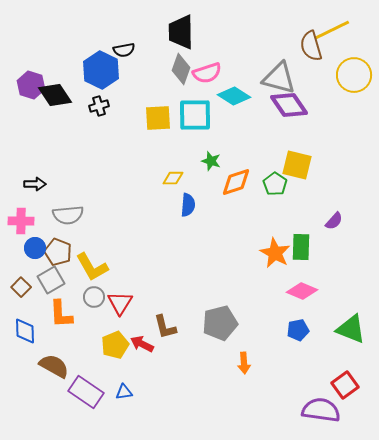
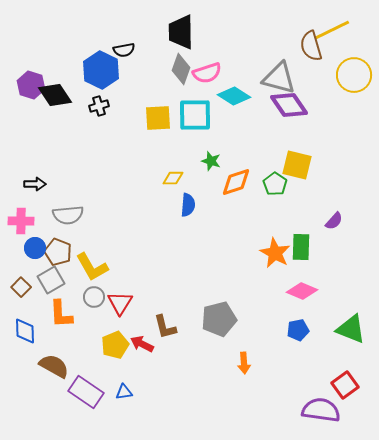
gray pentagon at (220, 323): moved 1 px left, 4 px up
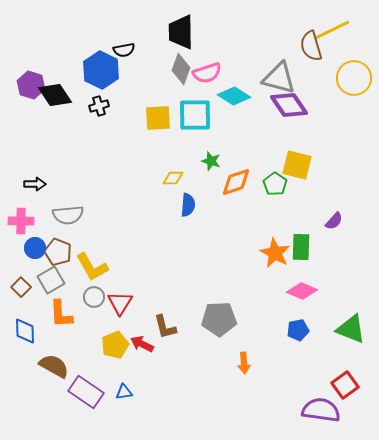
yellow circle at (354, 75): moved 3 px down
gray pentagon at (219, 319): rotated 12 degrees clockwise
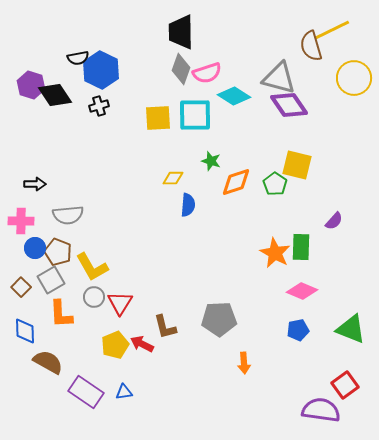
black semicircle at (124, 50): moved 46 px left, 8 px down
brown semicircle at (54, 366): moved 6 px left, 4 px up
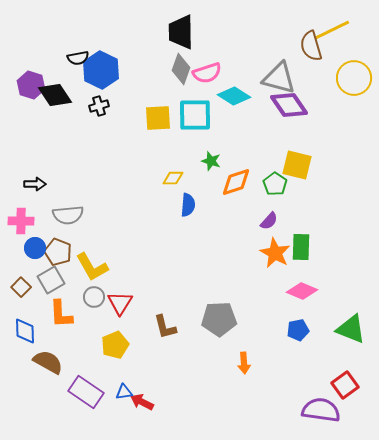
purple semicircle at (334, 221): moved 65 px left
red arrow at (142, 344): moved 58 px down
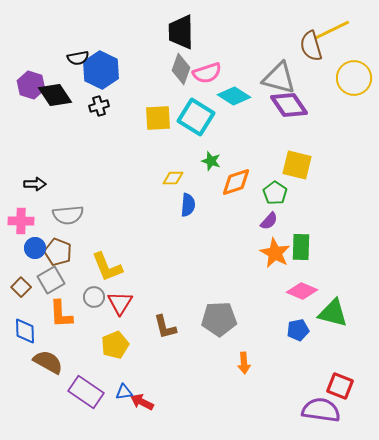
cyan square at (195, 115): moved 1 px right, 2 px down; rotated 33 degrees clockwise
green pentagon at (275, 184): moved 9 px down
yellow L-shape at (92, 267): moved 15 px right; rotated 8 degrees clockwise
green triangle at (351, 329): moved 18 px left, 16 px up; rotated 8 degrees counterclockwise
red square at (345, 385): moved 5 px left, 1 px down; rotated 32 degrees counterclockwise
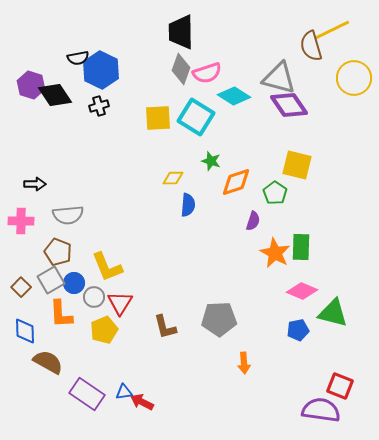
purple semicircle at (269, 221): moved 16 px left; rotated 24 degrees counterclockwise
blue circle at (35, 248): moved 39 px right, 35 px down
yellow pentagon at (115, 345): moved 11 px left, 15 px up
purple rectangle at (86, 392): moved 1 px right, 2 px down
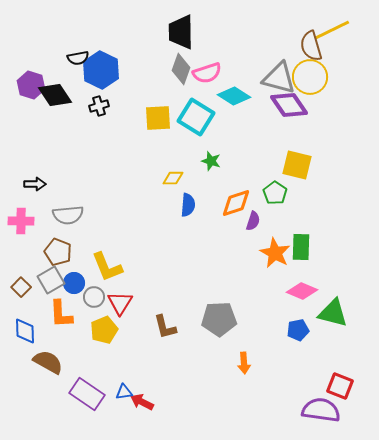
yellow circle at (354, 78): moved 44 px left, 1 px up
orange diamond at (236, 182): moved 21 px down
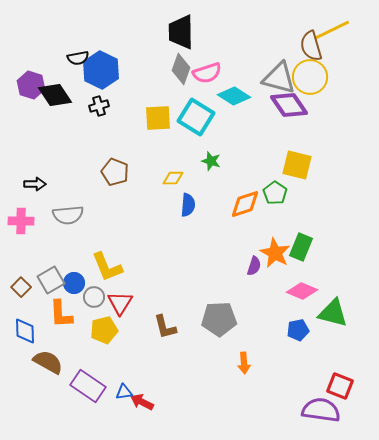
orange diamond at (236, 203): moved 9 px right, 1 px down
purple semicircle at (253, 221): moved 1 px right, 45 px down
green rectangle at (301, 247): rotated 20 degrees clockwise
brown pentagon at (58, 252): moved 57 px right, 80 px up
yellow pentagon at (104, 330): rotated 8 degrees clockwise
purple rectangle at (87, 394): moved 1 px right, 8 px up
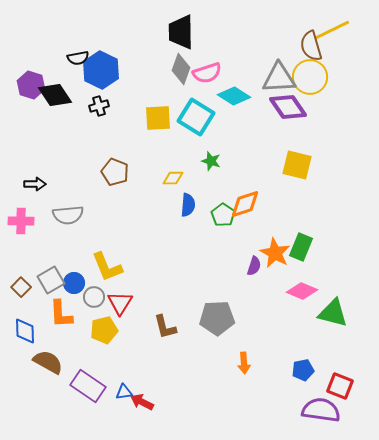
gray triangle at (279, 78): rotated 18 degrees counterclockwise
purple diamond at (289, 105): moved 1 px left, 2 px down
green pentagon at (275, 193): moved 52 px left, 22 px down
gray pentagon at (219, 319): moved 2 px left, 1 px up
blue pentagon at (298, 330): moved 5 px right, 40 px down
